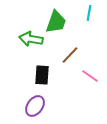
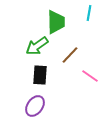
green trapezoid: rotated 20 degrees counterclockwise
green arrow: moved 6 px right, 7 px down; rotated 45 degrees counterclockwise
black rectangle: moved 2 px left
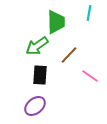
brown line: moved 1 px left
purple ellipse: rotated 15 degrees clockwise
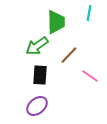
purple ellipse: moved 2 px right
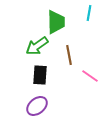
brown line: rotated 54 degrees counterclockwise
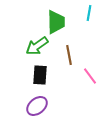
pink line: rotated 18 degrees clockwise
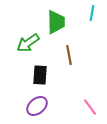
cyan line: moved 3 px right
green arrow: moved 9 px left, 3 px up
pink line: moved 31 px down
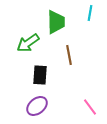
cyan line: moved 2 px left
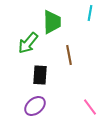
green trapezoid: moved 4 px left
green arrow: rotated 15 degrees counterclockwise
purple ellipse: moved 2 px left
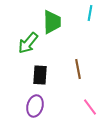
brown line: moved 9 px right, 14 px down
purple ellipse: rotated 35 degrees counterclockwise
